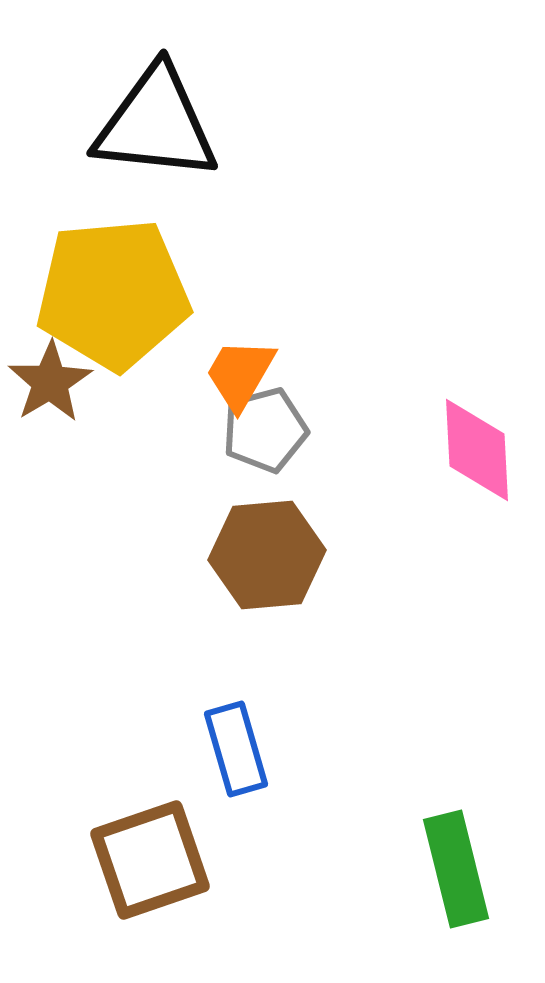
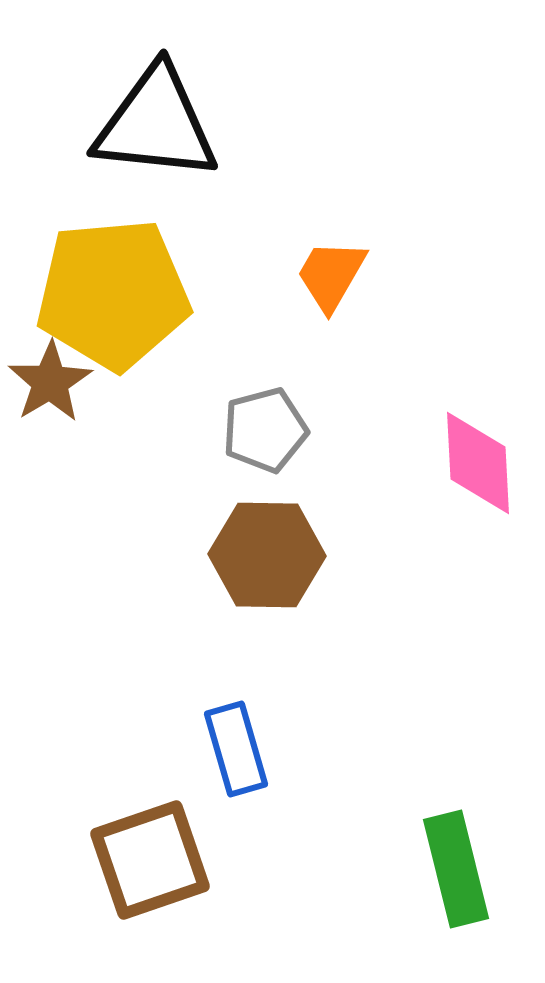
orange trapezoid: moved 91 px right, 99 px up
pink diamond: moved 1 px right, 13 px down
brown hexagon: rotated 6 degrees clockwise
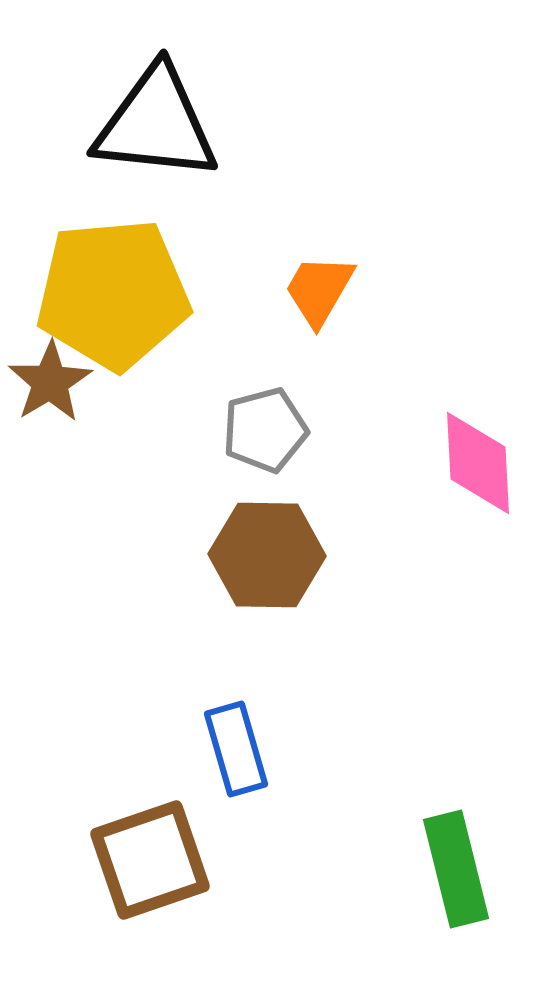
orange trapezoid: moved 12 px left, 15 px down
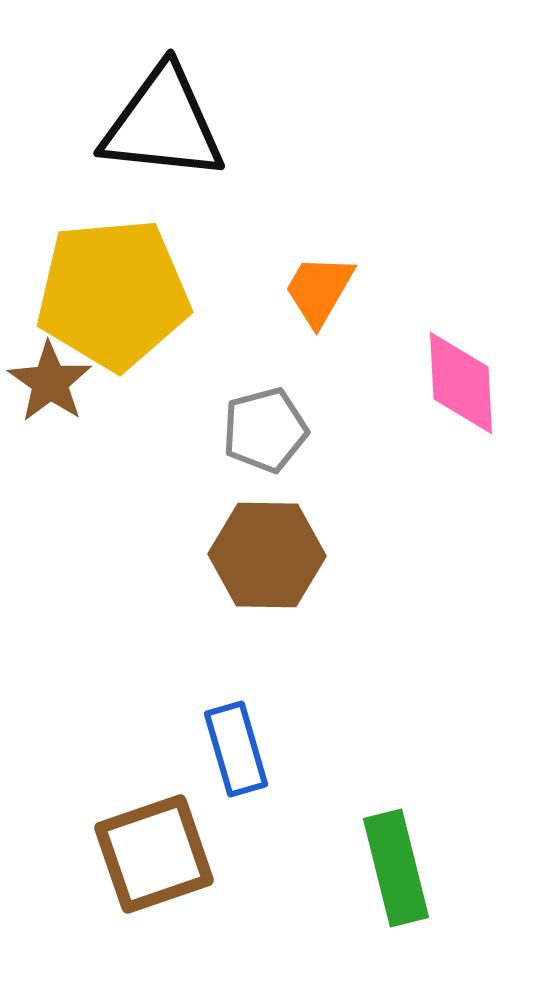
black triangle: moved 7 px right
brown star: rotated 6 degrees counterclockwise
pink diamond: moved 17 px left, 80 px up
brown square: moved 4 px right, 6 px up
green rectangle: moved 60 px left, 1 px up
